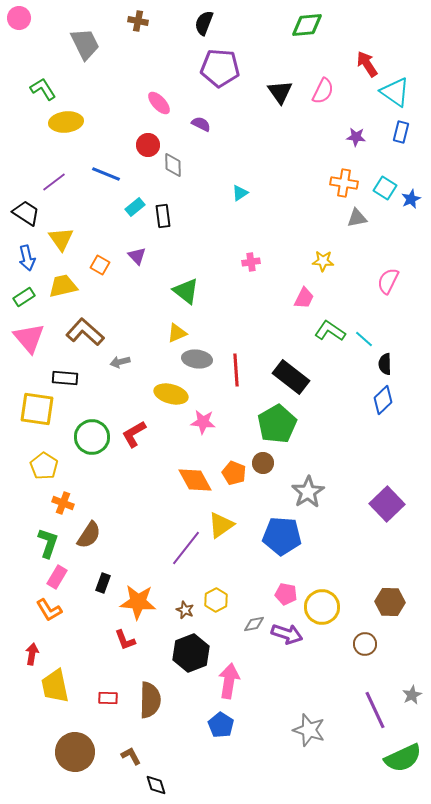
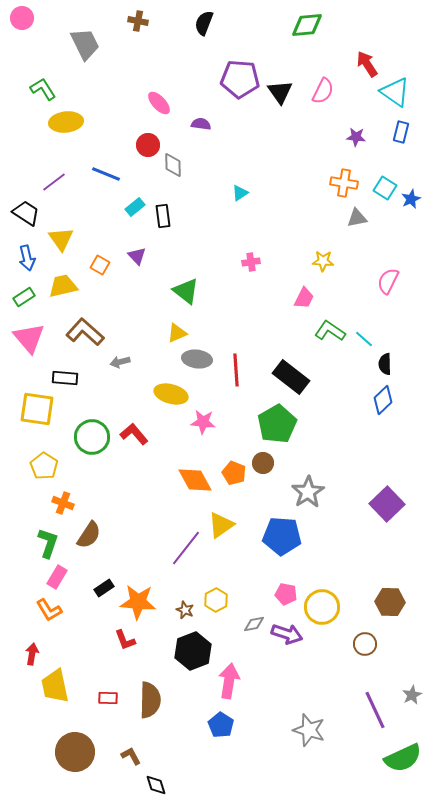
pink circle at (19, 18): moved 3 px right
purple pentagon at (220, 68): moved 20 px right, 11 px down
purple semicircle at (201, 124): rotated 18 degrees counterclockwise
red L-shape at (134, 434): rotated 80 degrees clockwise
black rectangle at (103, 583): moved 1 px right, 5 px down; rotated 36 degrees clockwise
black hexagon at (191, 653): moved 2 px right, 2 px up
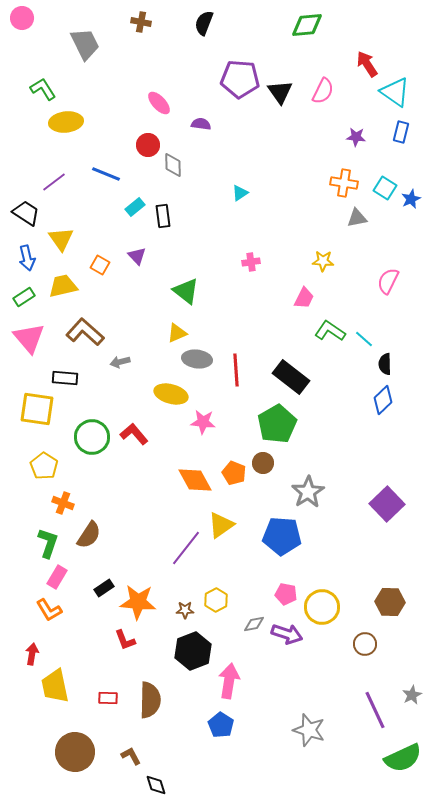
brown cross at (138, 21): moved 3 px right, 1 px down
brown star at (185, 610): rotated 24 degrees counterclockwise
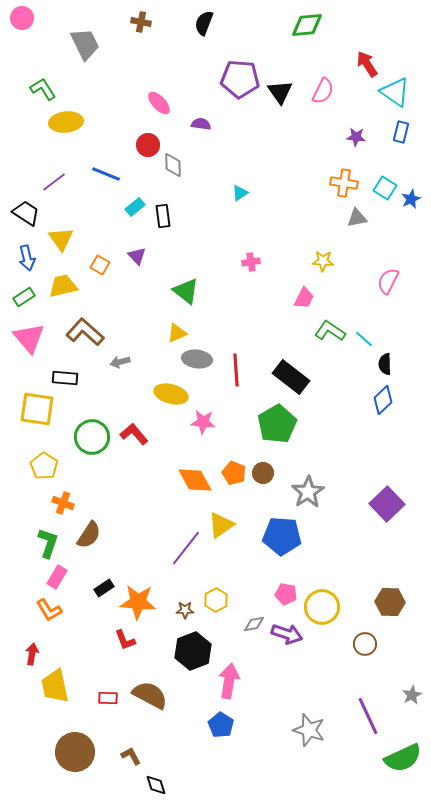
brown circle at (263, 463): moved 10 px down
brown semicircle at (150, 700): moved 5 px up; rotated 63 degrees counterclockwise
purple line at (375, 710): moved 7 px left, 6 px down
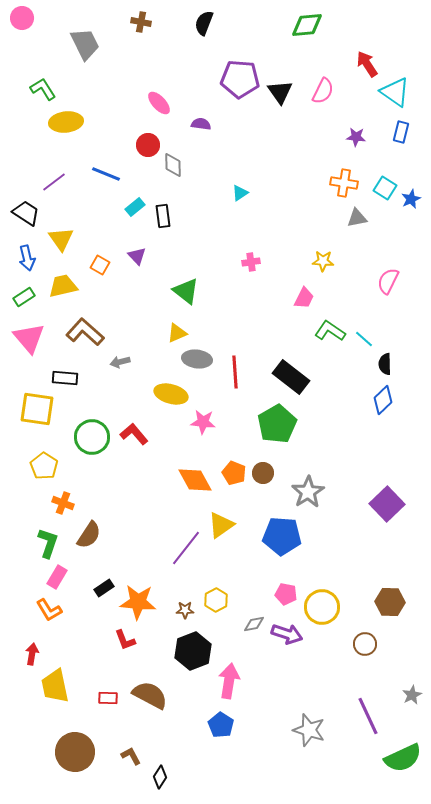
red line at (236, 370): moved 1 px left, 2 px down
black diamond at (156, 785): moved 4 px right, 8 px up; rotated 50 degrees clockwise
